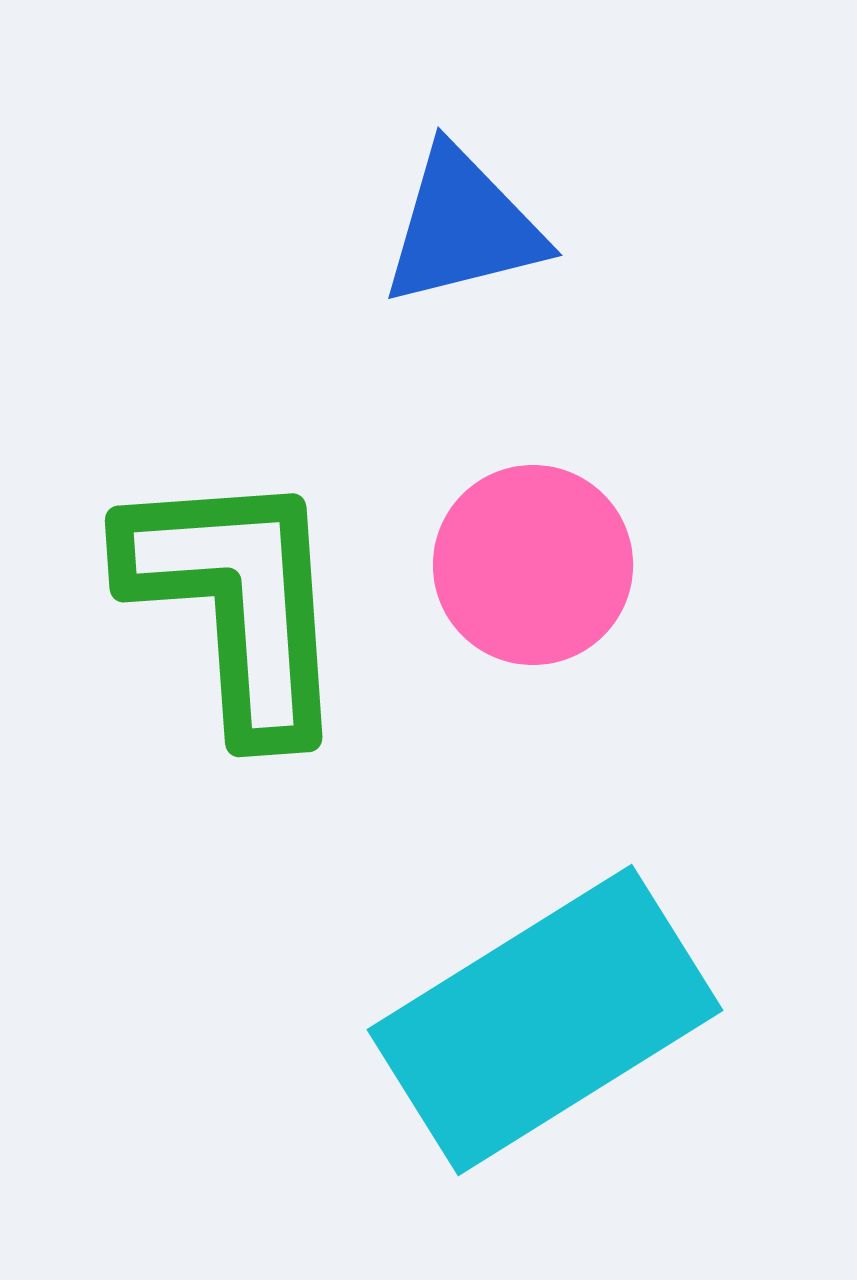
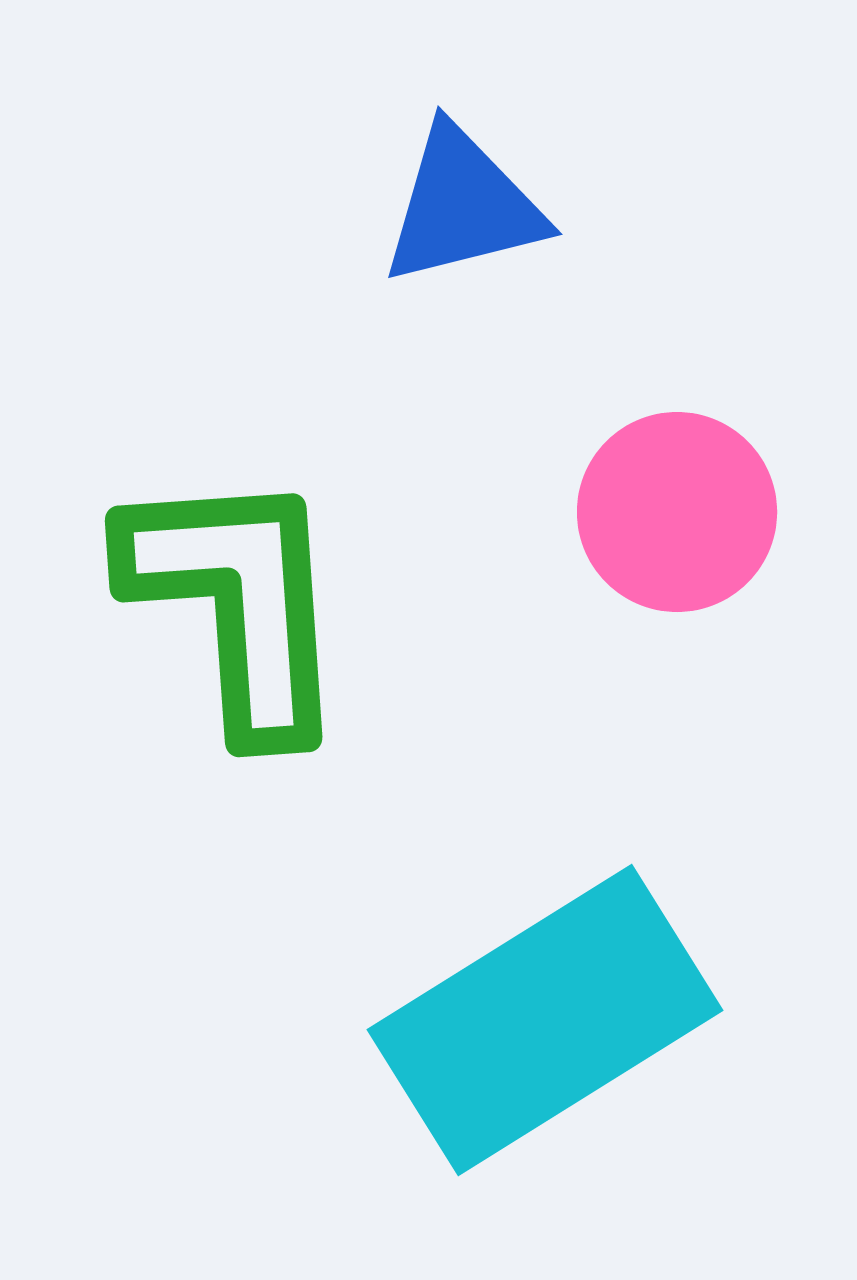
blue triangle: moved 21 px up
pink circle: moved 144 px right, 53 px up
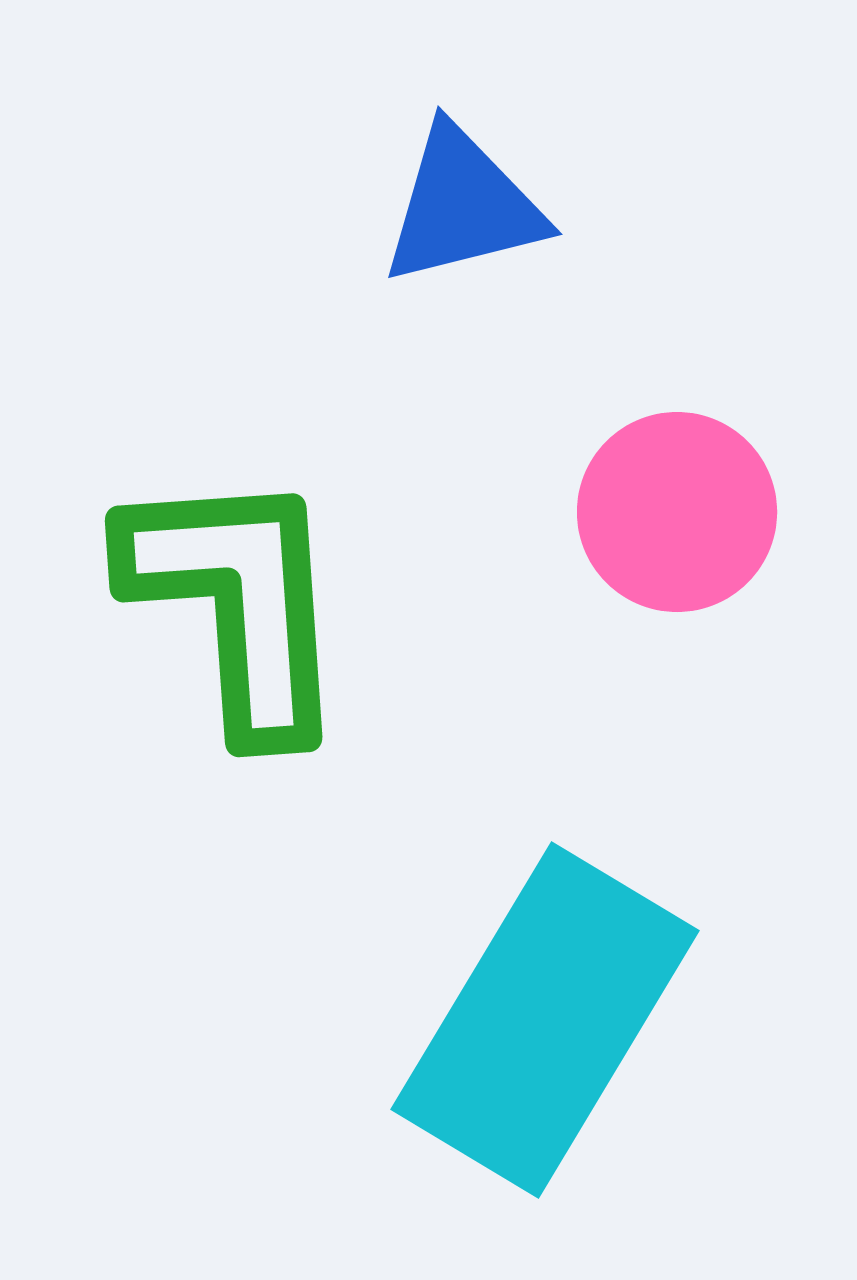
cyan rectangle: rotated 27 degrees counterclockwise
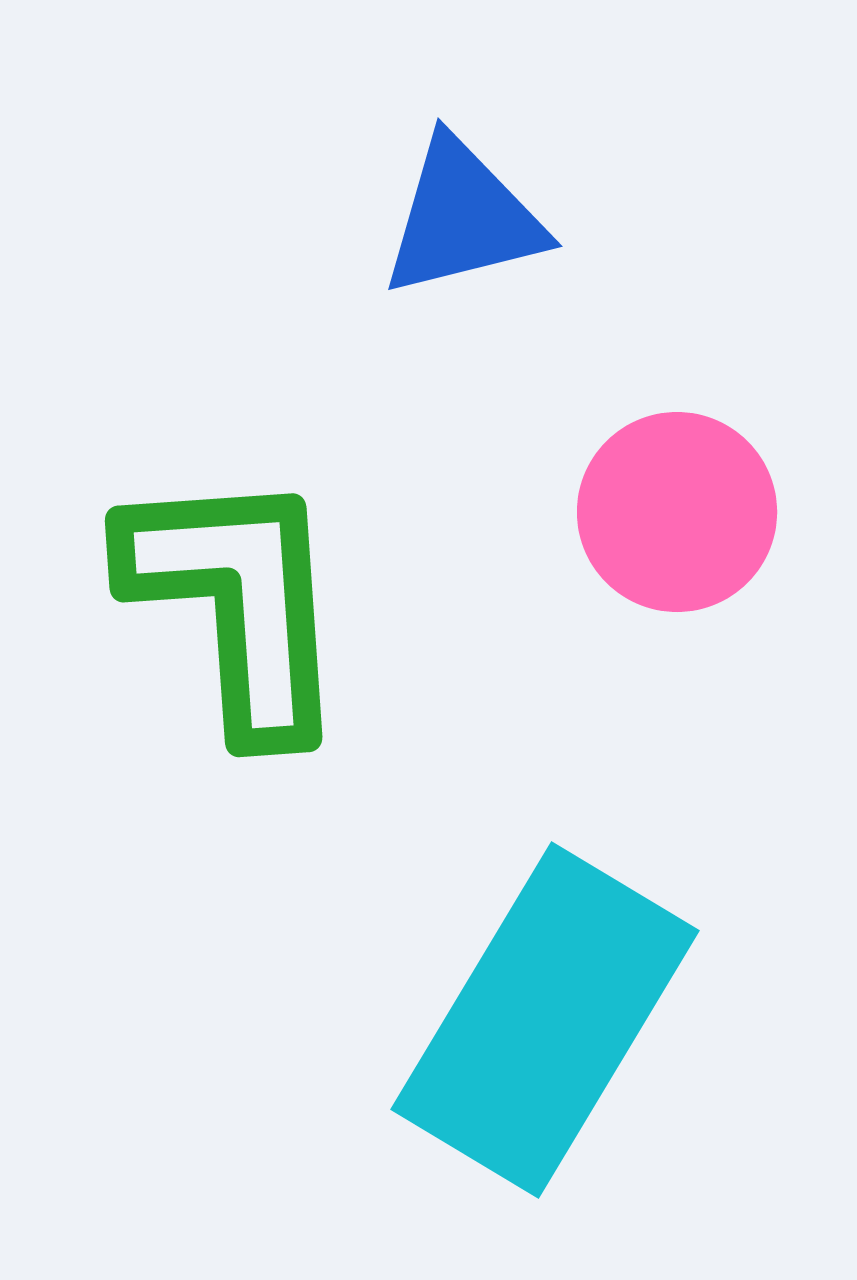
blue triangle: moved 12 px down
